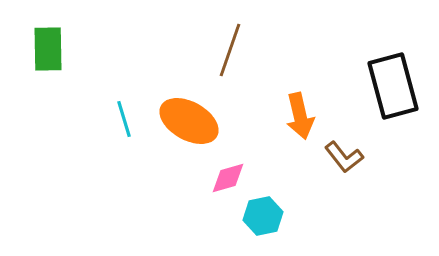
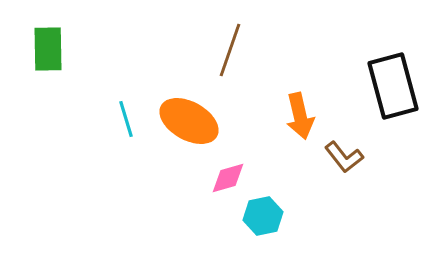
cyan line: moved 2 px right
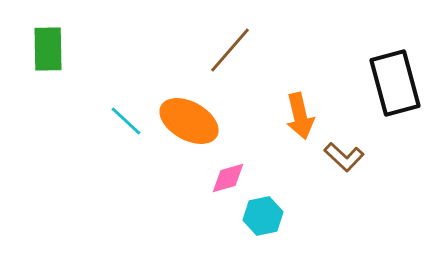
brown line: rotated 22 degrees clockwise
black rectangle: moved 2 px right, 3 px up
cyan line: moved 2 px down; rotated 30 degrees counterclockwise
brown L-shape: rotated 9 degrees counterclockwise
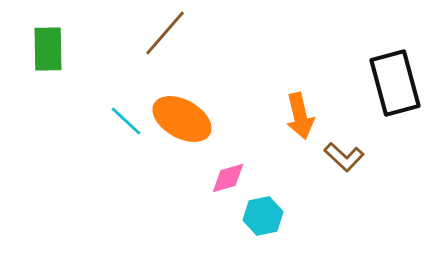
brown line: moved 65 px left, 17 px up
orange ellipse: moved 7 px left, 2 px up
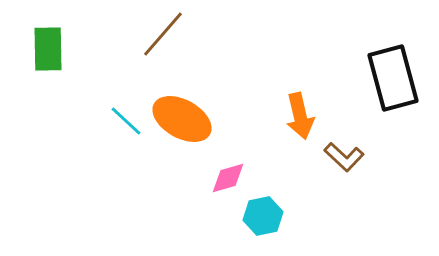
brown line: moved 2 px left, 1 px down
black rectangle: moved 2 px left, 5 px up
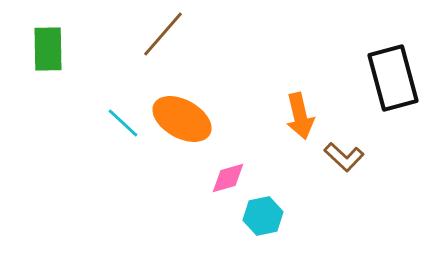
cyan line: moved 3 px left, 2 px down
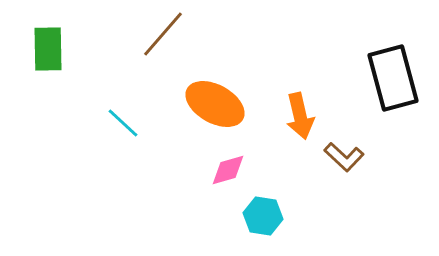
orange ellipse: moved 33 px right, 15 px up
pink diamond: moved 8 px up
cyan hexagon: rotated 21 degrees clockwise
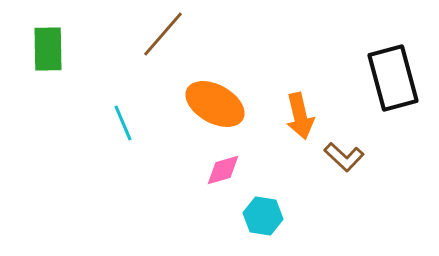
cyan line: rotated 24 degrees clockwise
pink diamond: moved 5 px left
